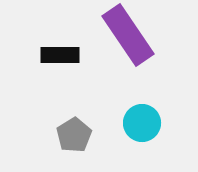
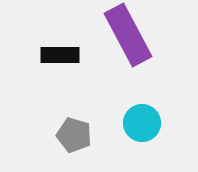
purple rectangle: rotated 6 degrees clockwise
gray pentagon: rotated 24 degrees counterclockwise
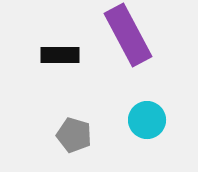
cyan circle: moved 5 px right, 3 px up
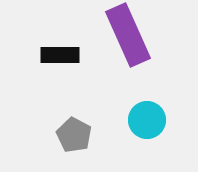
purple rectangle: rotated 4 degrees clockwise
gray pentagon: rotated 12 degrees clockwise
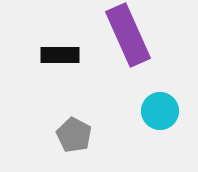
cyan circle: moved 13 px right, 9 px up
